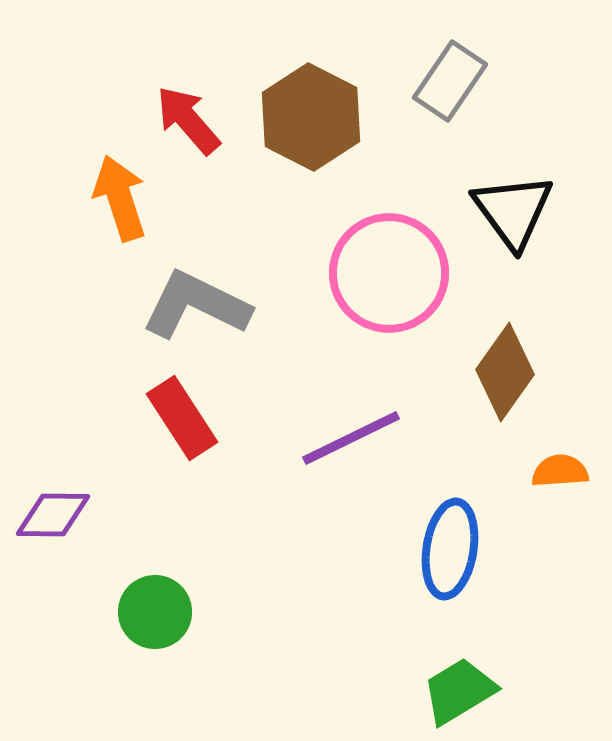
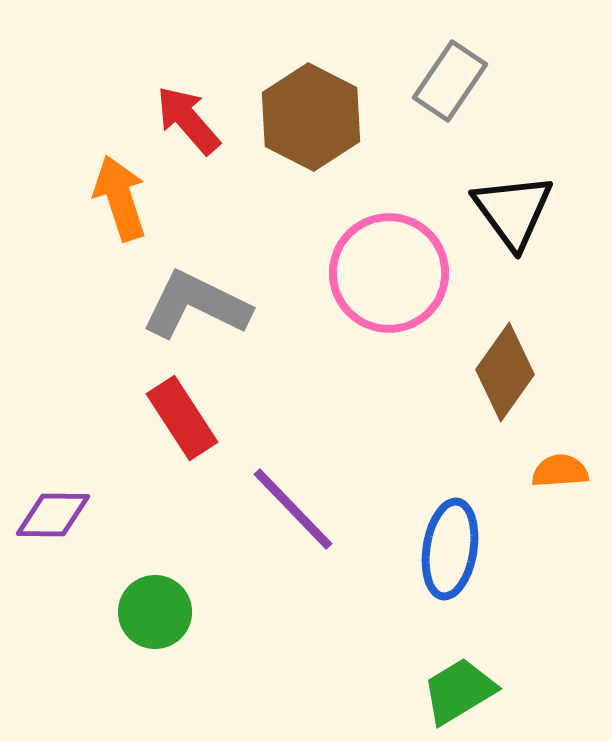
purple line: moved 58 px left, 71 px down; rotated 72 degrees clockwise
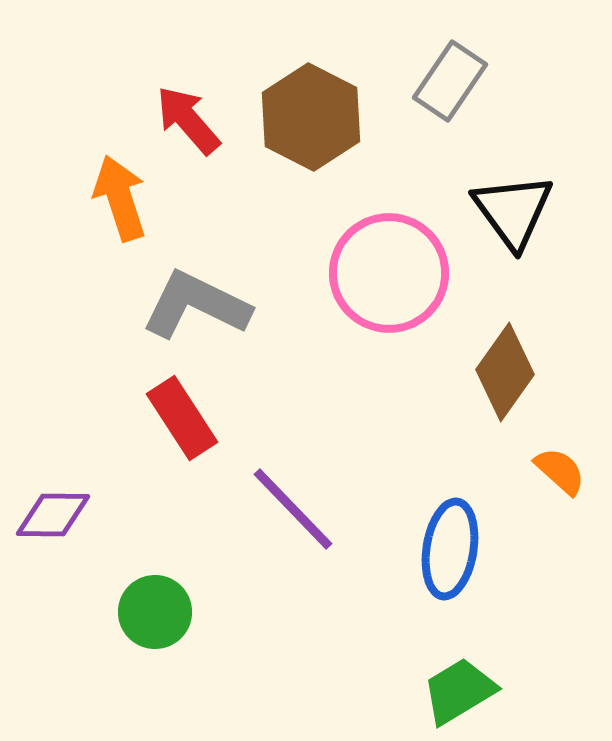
orange semicircle: rotated 46 degrees clockwise
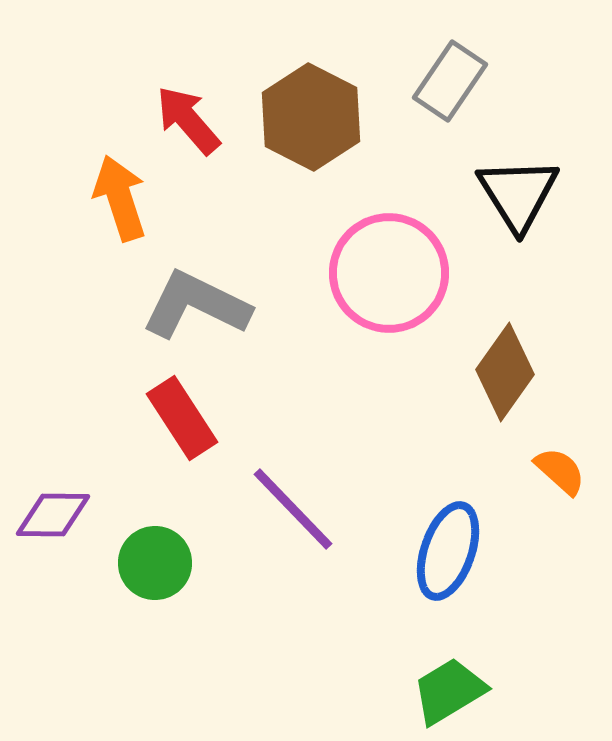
black triangle: moved 5 px right, 17 px up; rotated 4 degrees clockwise
blue ellipse: moved 2 px left, 2 px down; rotated 10 degrees clockwise
green circle: moved 49 px up
green trapezoid: moved 10 px left
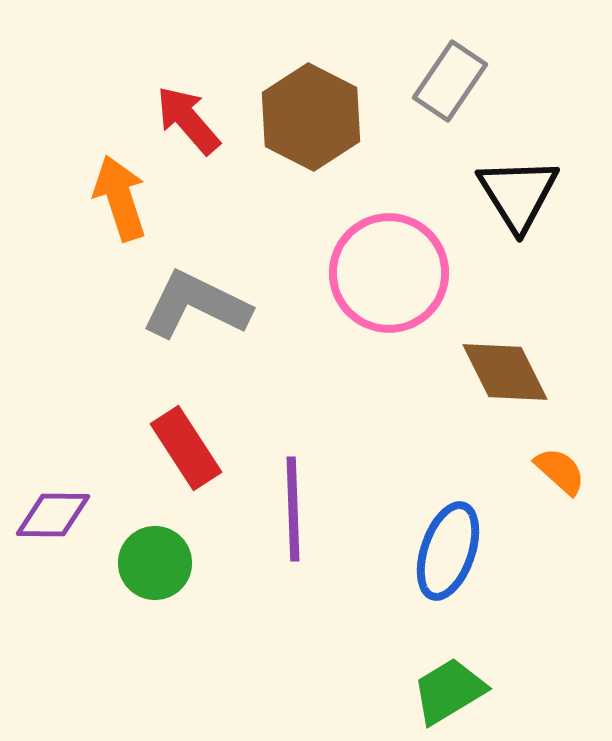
brown diamond: rotated 62 degrees counterclockwise
red rectangle: moved 4 px right, 30 px down
purple line: rotated 42 degrees clockwise
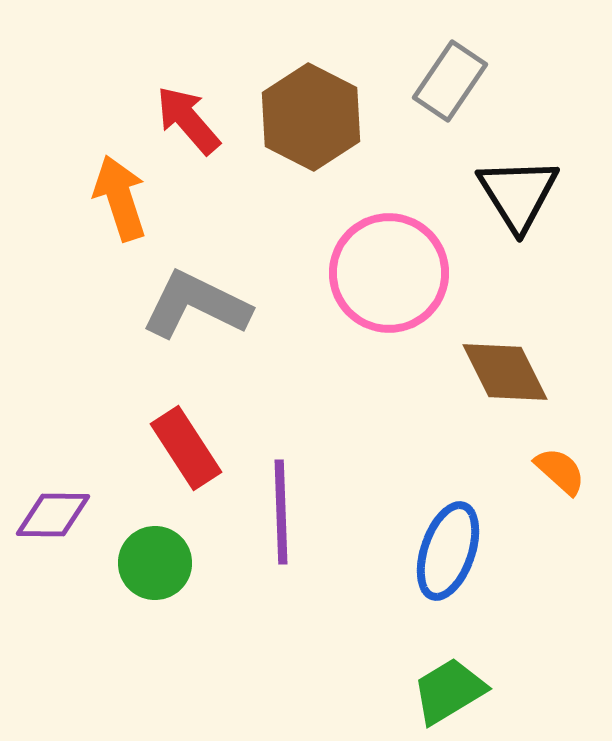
purple line: moved 12 px left, 3 px down
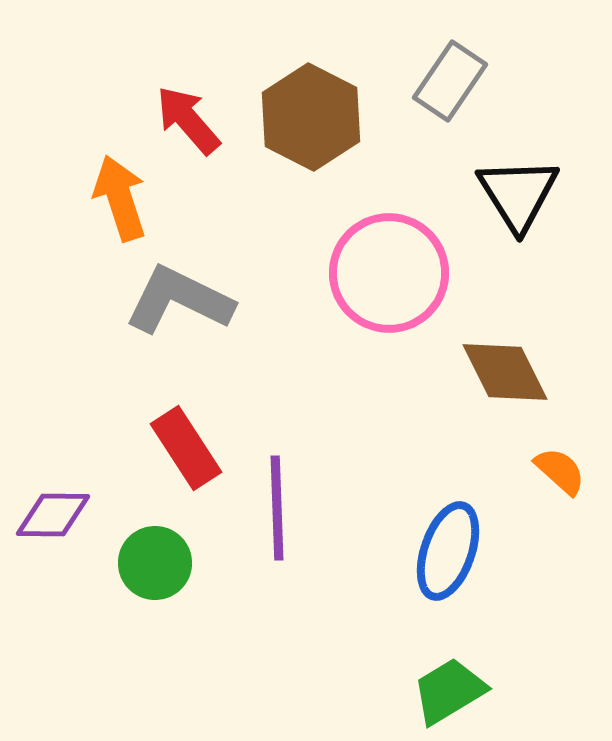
gray L-shape: moved 17 px left, 5 px up
purple line: moved 4 px left, 4 px up
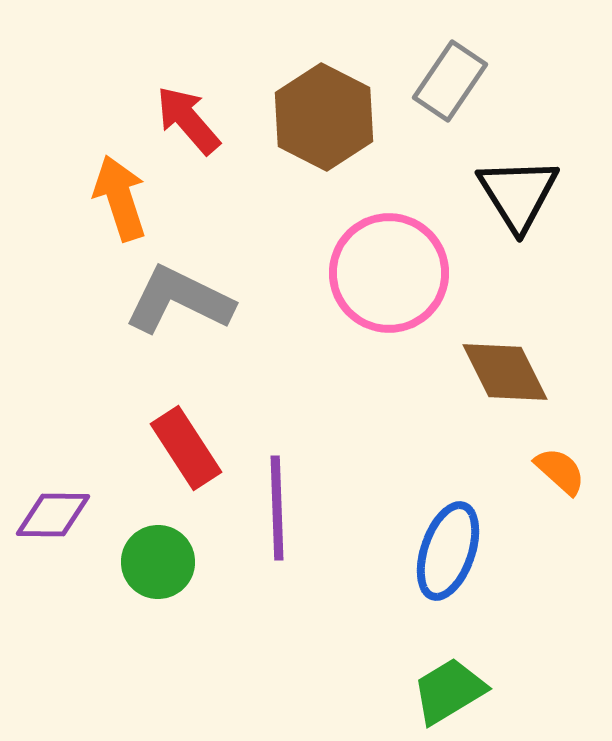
brown hexagon: moved 13 px right
green circle: moved 3 px right, 1 px up
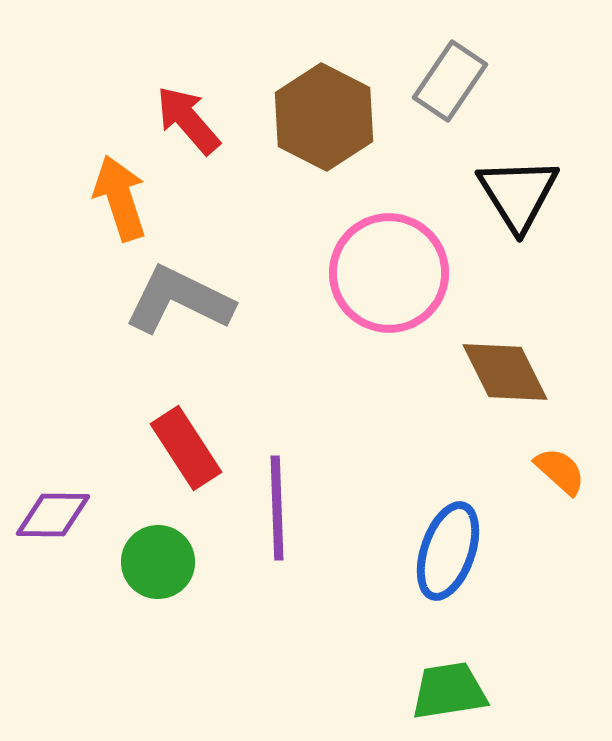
green trapezoid: rotated 22 degrees clockwise
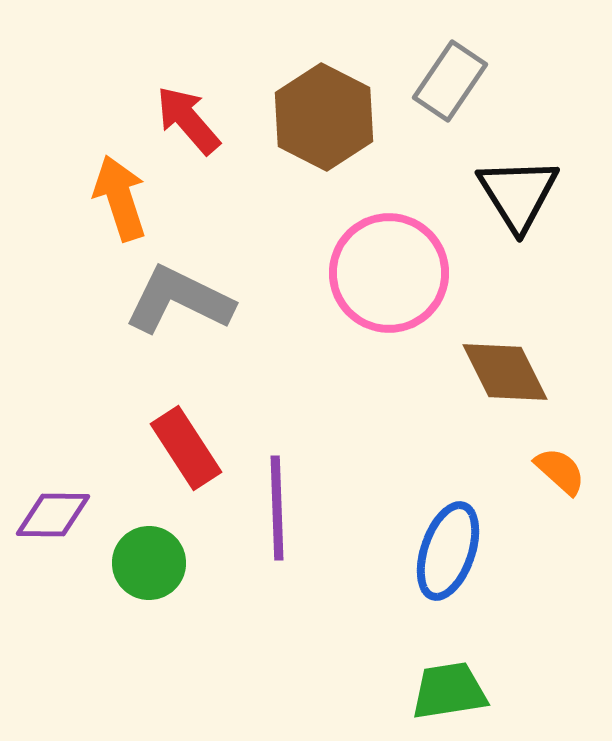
green circle: moved 9 px left, 1 px down
